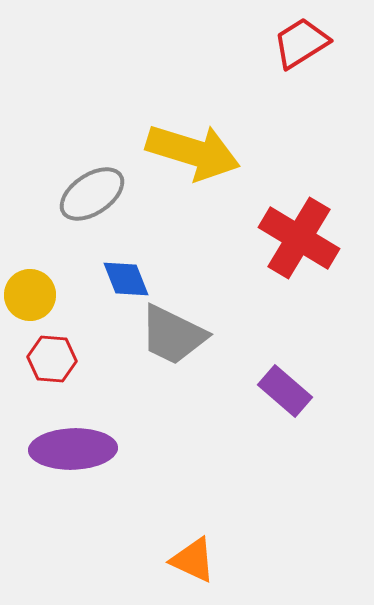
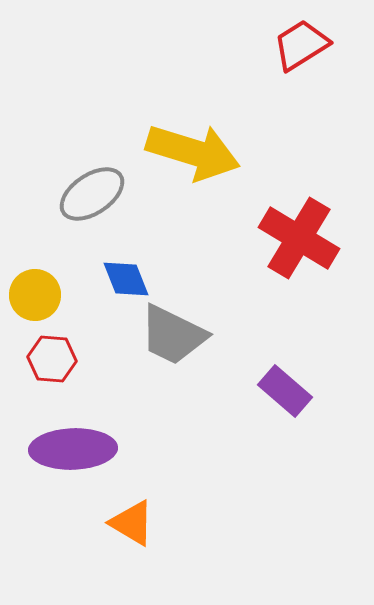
red trapezoid: moved 2 px down
yellow circle: moved 5 px right
orange triangle: moved 61 px left, 37 px up; rotated 6 degrees clockwise
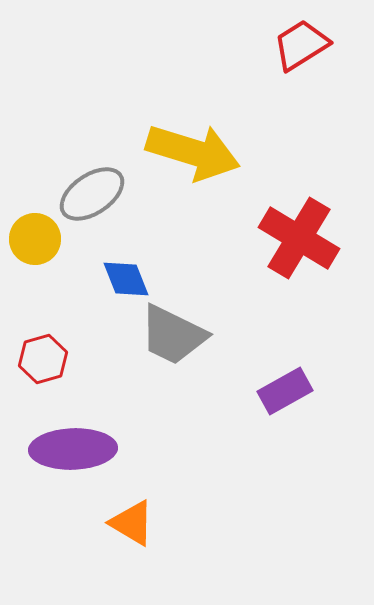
yellow circle: moved 56 px up
red hexagon: moved 9 px left; rotated 21 degrees counterclockwise
purple rectangle: rotated 70 degrees counterclockwise
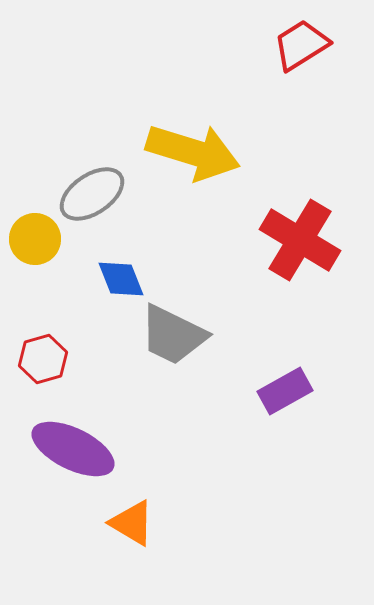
red cross: moved 1 px right, 2 px down
blue diamond: moved 5 px left
purple ellipse: rotated 28 degrees clockwise
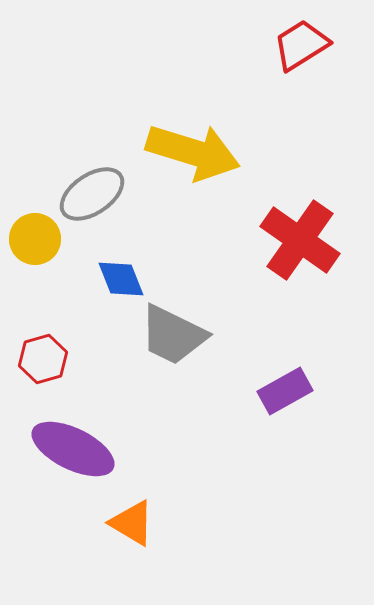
red cross: rotated 4 degrees clockwise
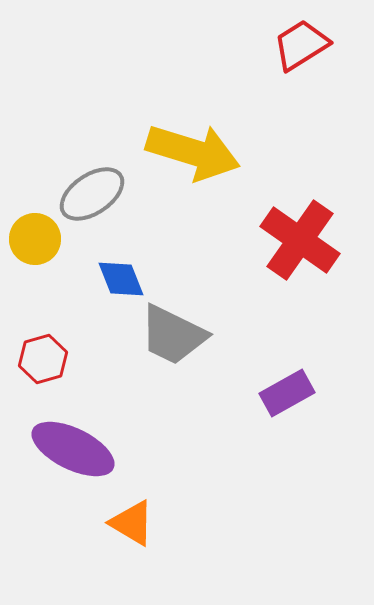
purple rectangle: moved 2 px right, 2 px down
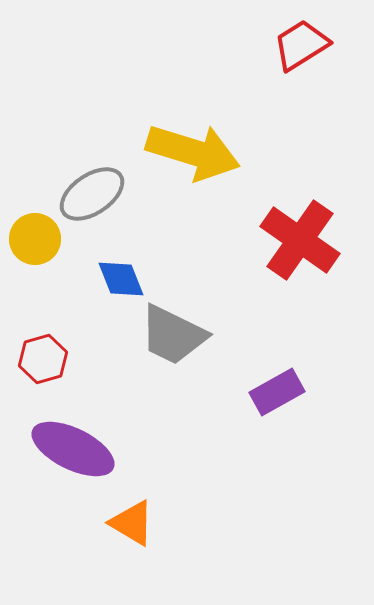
purple rectangle: moved 10 px left, 1 px up
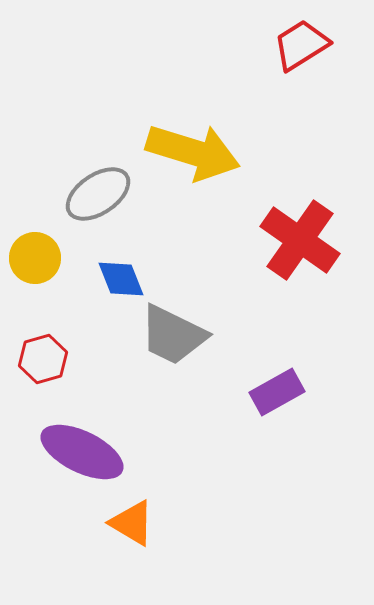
gray ellipse: moved 6 px right
yellow circle: moved 19 px down
purple ellipse: moved 9 px right, 3 px down
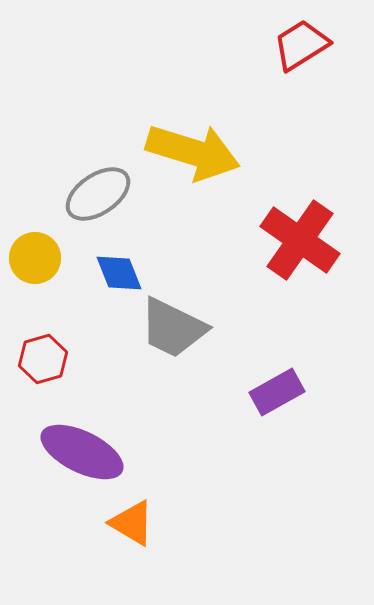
blue diamond: moved 2 px left, 6 px up
gray trapezoid: moved 7 px up
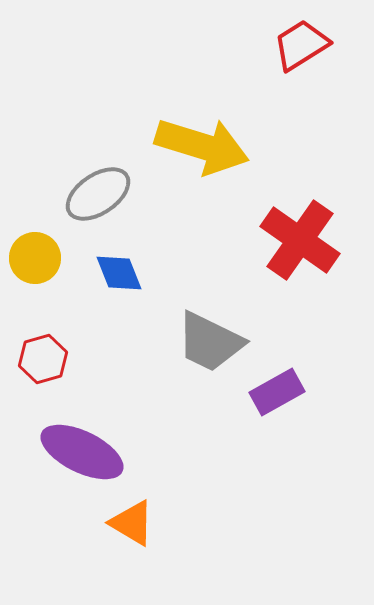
yellow arrow: moved 9 px right, 6 px up
gray trapezoid: moved 37 px right, 14 px down
